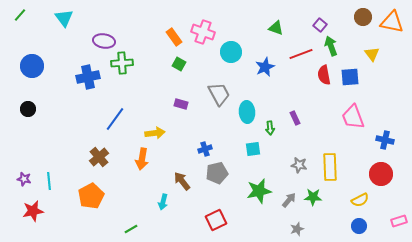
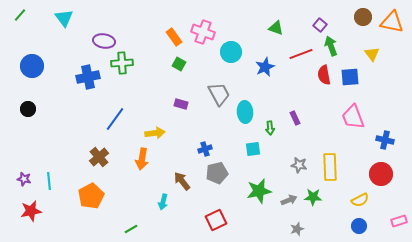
cyan ellipse at (247, 112): moved 2 px left
gray arrow at (289, 200): rotated 28 degrees clockwise
red star at (33, 211): moved 2 px left
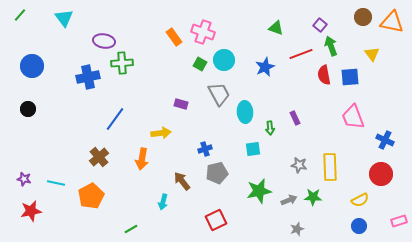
cyan circle at (231, 52): moved 7 px left, 8 px down
green square at (179, 64): moved 21 px right
yellow arrow at (155, 133): moved 6 px right
blue cross at (385, 140): rotated 12 degrees clockwise
cyan line at (49, 181): moved 7 px right, 2 px down; rotated 72 degrees counterclockwise
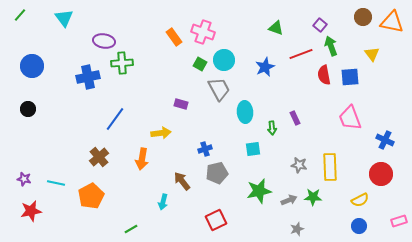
gray trapezoid at (219, 94): moved 5 px up
pink trapezoid at (353, 117): moved 3 px left, 1 px down
green arrow at (270, 128): moved 2 px right
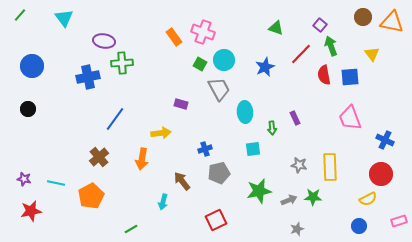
red line at (301, 54): rotated 25 degrees counterclockwise
gray pentagon at (217, 173): moved 2 px right
yellow semicircle at (360, 200): moved 8 px right, 1 px up
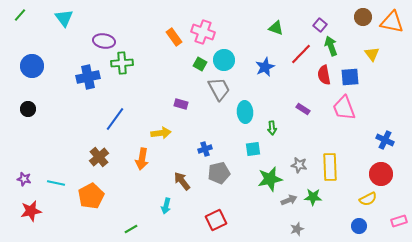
purple rectangle at (295, 118): moved 8 px right, 9 px up; rotated 32 degrees counterclockwise
pink trapezoid at (350, 118): moved 6 px left, 10 px up
green star at (259, 191): moved 11 px right, 12 px up
cyan arrow at (163, 202): moved 3 px right, 4 px down
